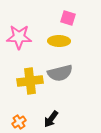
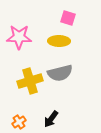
yellow cross: rotated 10 degrees counterclockwise
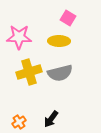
pink square: rotated 14 degrees clockwise
yellow cross: moved 1 px left, 9 px up
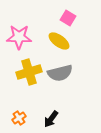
yellow ellipse: rotated 35 degrees clockwise
orange cross: moved 4 px up
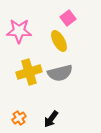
pink square: rotated 21 degrees clockwise
pink star: moved 6 px up
yellow ellipse: rotated 25 degrees clockwise
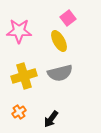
yellow cross: moved 5 px left, 4 px down
orange cross: moved 6 px up
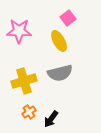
yellow cross: moved 5 px down
orange cross: moved 10 px right
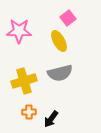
orange cross: rotated 32 degrees clockwise
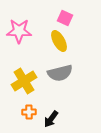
pink square: moved 3 px left; rotated 28 degrees counterclockwise
yellow cross: rotated 15 degrees counterclockwise
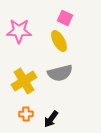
orange cross: moved 3 px left, 2 px down
